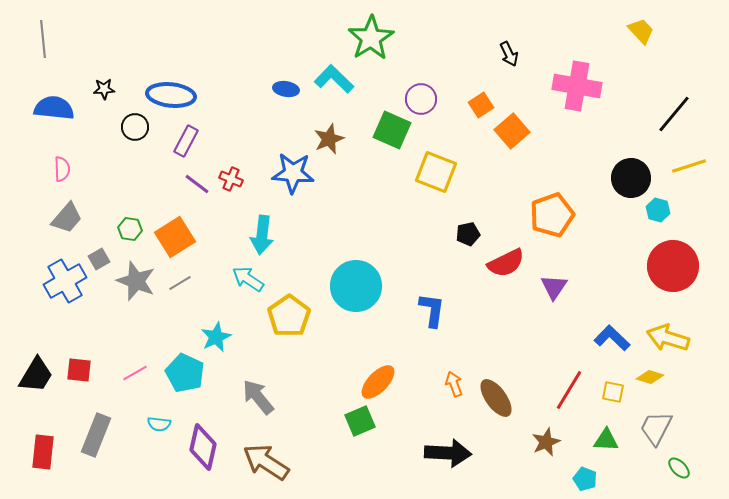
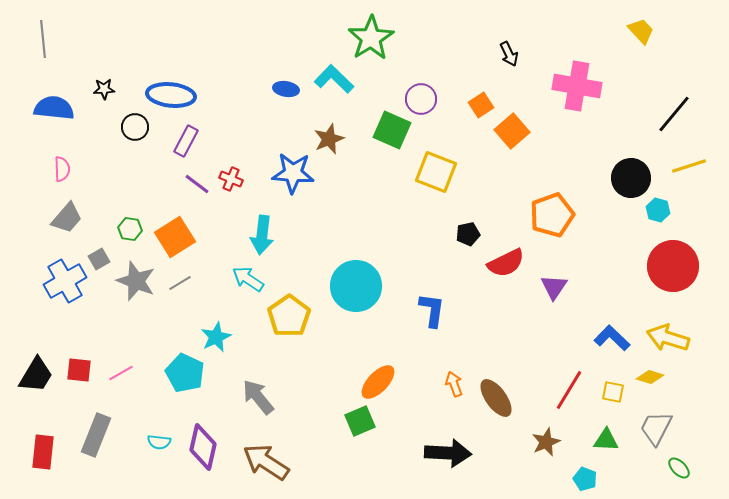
pink line at (135, 373): moved 14 px left
cyan semicircle at (159, 424): moved 18 px down
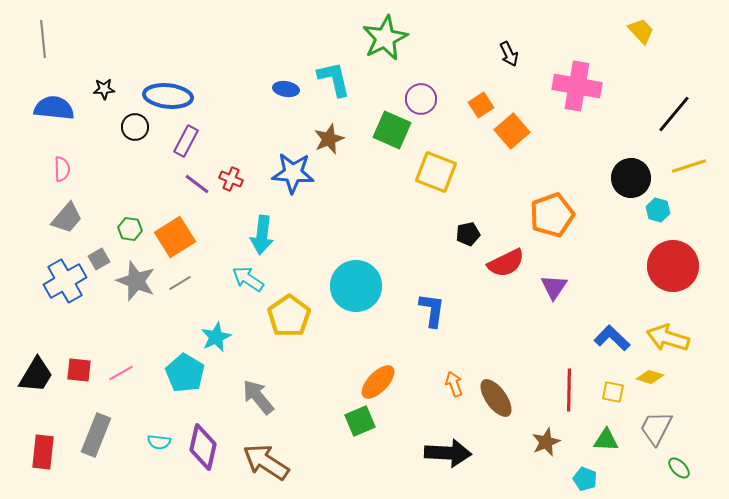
green star at (371, 38): moved 14 px right; rotated 6 degrees clockwise
cyan L-shape at (334, 79): rotated 33 degrees clockwise
blue ellipse at (171, 95): moved 3 px left, 1 px down
cyan pentagon at (185, 373): rotated 6 degrees clockwise
red line at (569, 390): rotated 30 degrees counterclockwise
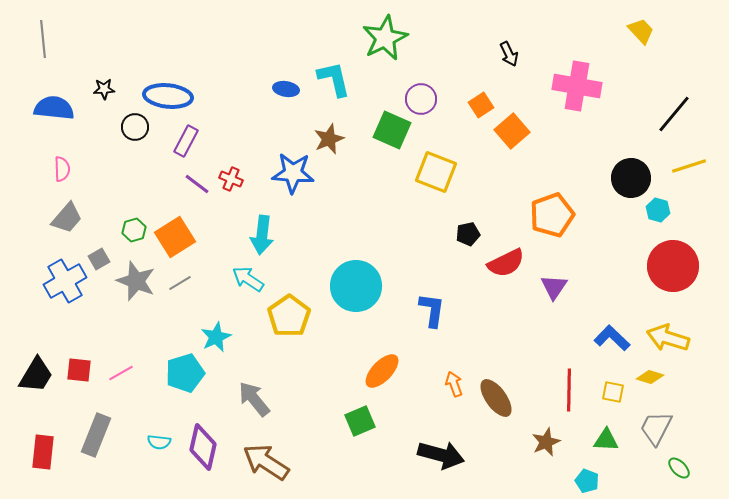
green hexagon at (130, 229): moved 4 px right, 1 px down; rotated 25 degrees counterclockwise
cyan pentagon at (185, 373): rotated 24 degrees clockwise
orange ellipse at (378, 382): moved 4 px right, 11 px up
gray arrow at (258, 397): moved 4 px left, 2 px down
black arrow at (448, 453): moved 7 px left, 2 px down; rotated 12 degrees clockwise
cyan pentagon at (585, 479): moved 2 px right, 2 px down
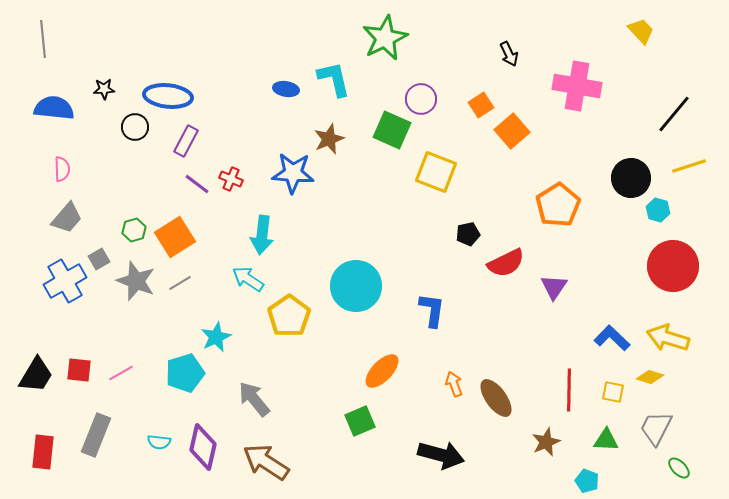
orange pentagon at (552, 215): moved 6 px right, 10 px up; rotated 12 degrees counterclockwise
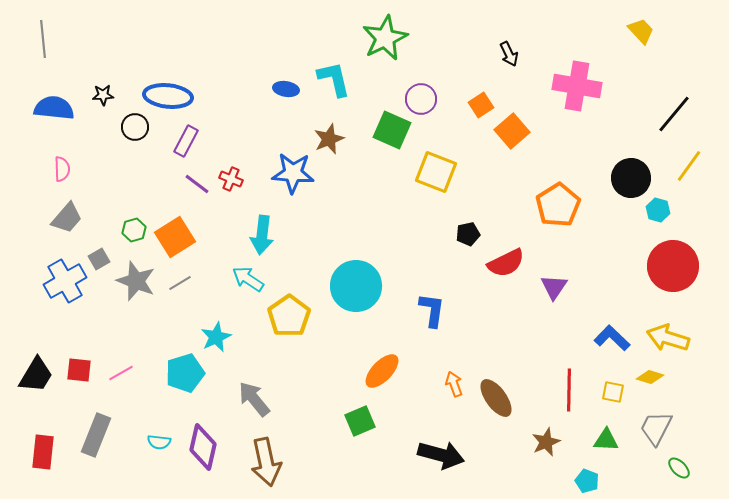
black star at (104, 89): moved 1 px left, 6 px down
yellow line at (689, 166): rotated 36 degrees counterclockwise
brown arrow at (266, 462): rotated 135 degrees counterclockwise
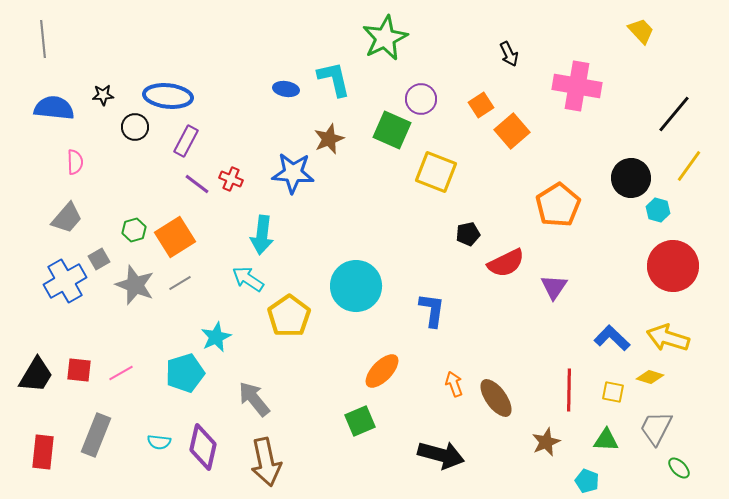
pink semicircle at (62, 169): moved 13 px right, 7 px up
gray star at (136, 281): moved 1 px left, 4 px down
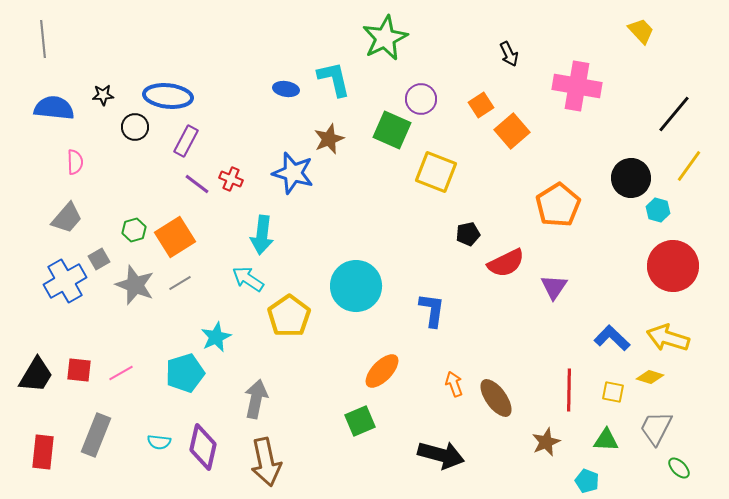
blue star at (293, 173): rotated 12 degrees clockwise
gray arrow at (254, 399): moved 2 px right; rotated 51 degrees clockwise
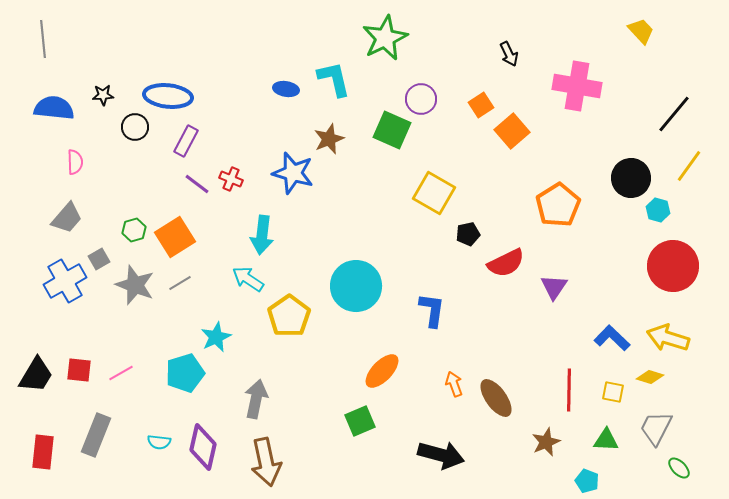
yellow square at (436, 172): moved 2 px left, 21 px down; rotated 9 degrees clockwise
